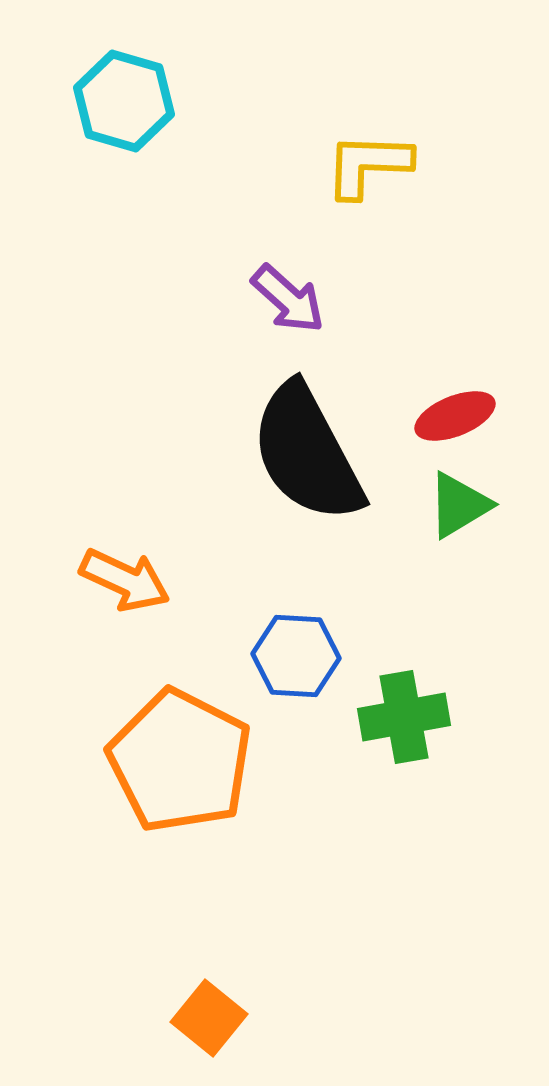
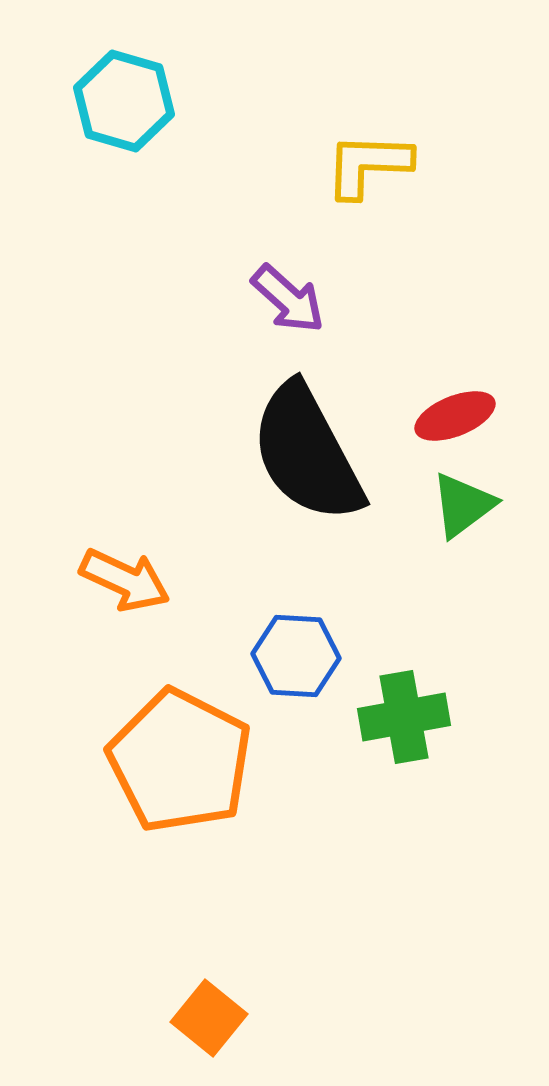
green triangle: moved 4 px right; rotated 6 degrees counterclockwise
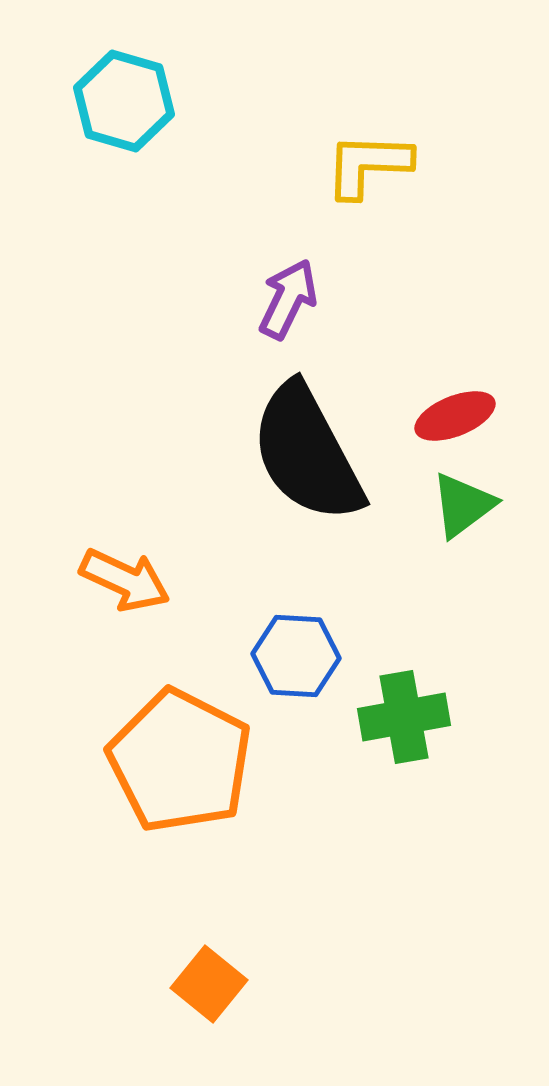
purple arrow: rotated 106 degrees counterclockwise
orange square: moved 34 px up
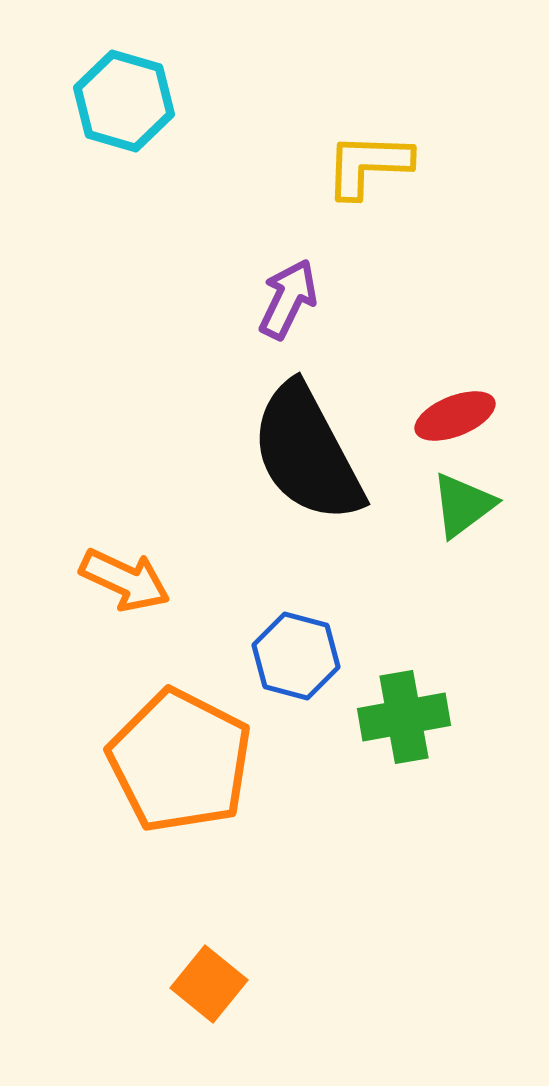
blue hexagon: rotated 12 degrees clockwise
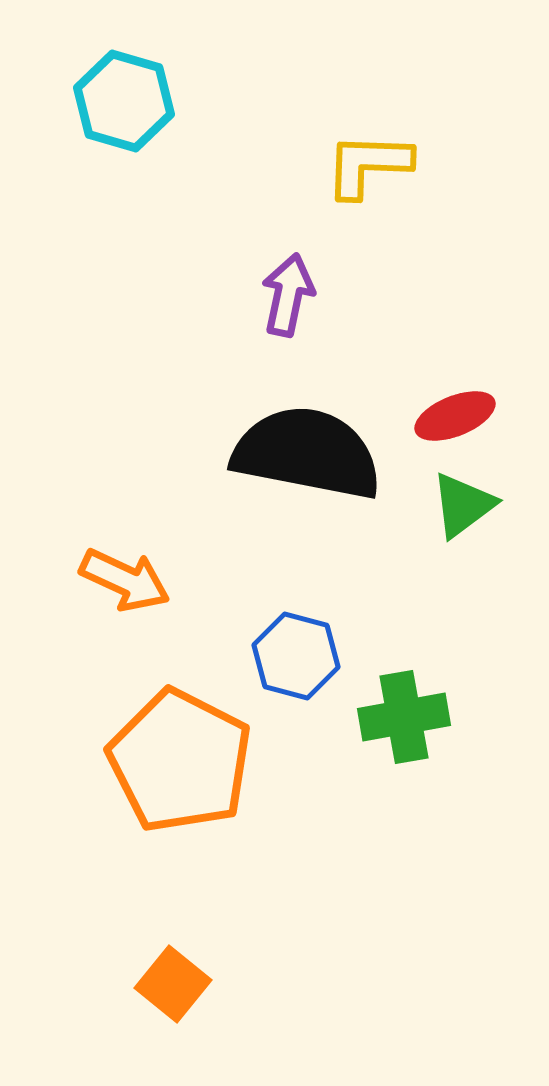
purple arrow: moved 4 px up; rotated 14 degrees counterclockwise
black semicircle: rotated 129 degrees clockwise
orange square: moved 36 px left
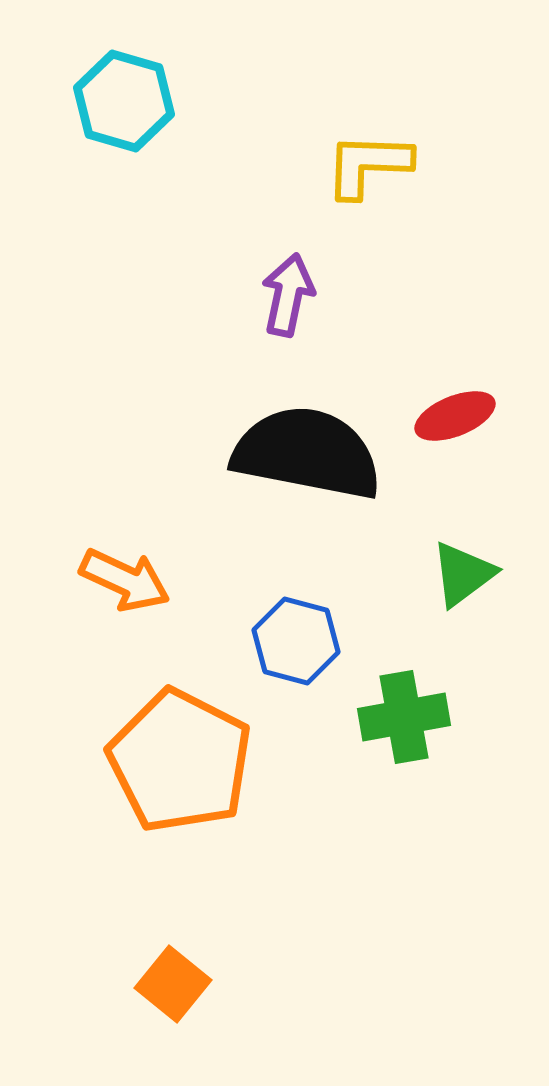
green triangle: moved 69 px down
blue hexagon: moved 15 px up
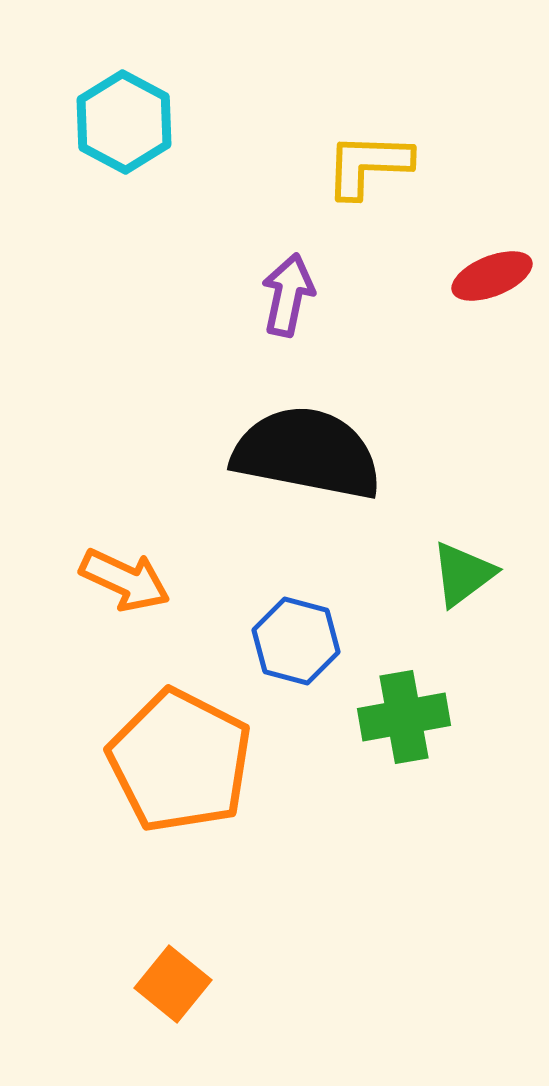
cyan hexagon: moved 21 px down; rotated 12 degrees clockwise
red ellipse: moved 37 px right, 140 px up
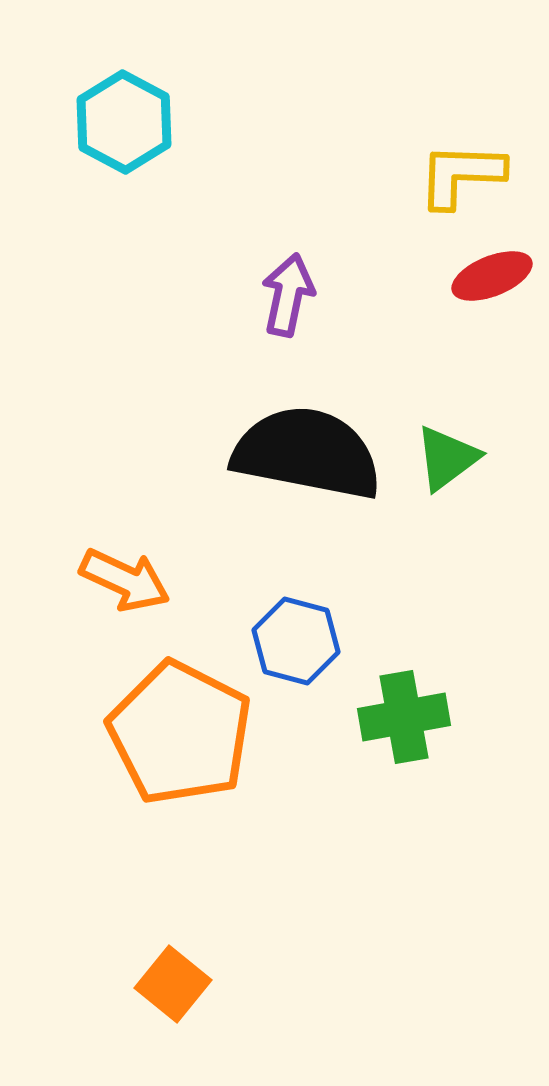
yellow L-shape: moved 93 px right, 10 px down
green triangle: moved 16 px left, 116 px up
orange pentagon: moved 28 px up
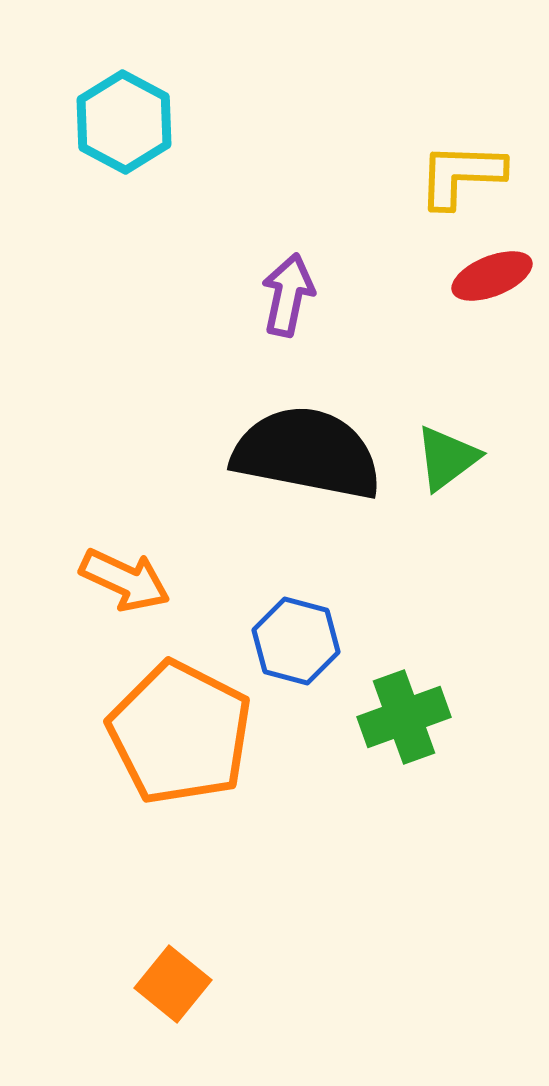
green cross: rotated 10 degrees counterclockwise
